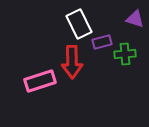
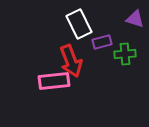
red arrow: moved 1 px left, 1 px up; rotated 20 degrees counterclockwise
pink rectangle: moved 14 px right; rotated 12 degrees clockwise
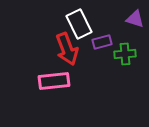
red arrow: moved 4 px left, 12 px up
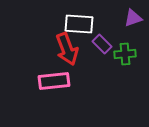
purple triangle: moved 2 px left, 1 px up; rotated 36 degrees counterclockwise
white rectangle: rotated 60 degrees counterclockwise
purple rectangle: moved 2 px down; rotated 60 degrees clockwise
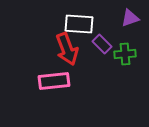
purple triangle: moved 3 px left
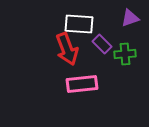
pink rectangle: moved 28 px right, 3 px down
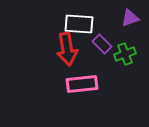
red arrow: rotated 12 degrees clockwise
green cross: rotated 15 degrees counterclockwise
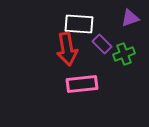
green cross: moved 1 px left
